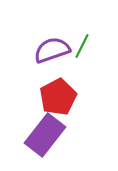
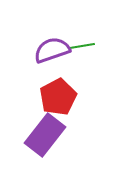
green line: rotated 55 degrees clockwise
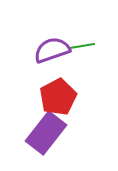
purple rectangle: moved 1 px right, 2 px up
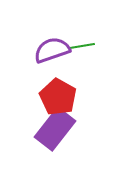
red pentagon: rotated 15 degrees counterclockwise
purple rectangle: moved 9 px right, 4 px up
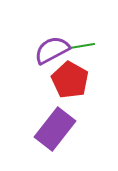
purple semicircle: rotated 9 degrees counterclockwise
red pentagon: moved 12 px right, 17 px up
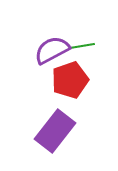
red pentagon: rotated 24 degrees clockwise
purple rectangle: moved 2 px down
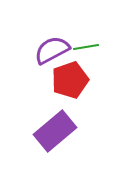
green line: moved 4 px right, 1 px down
purple rectangle: rotated 12 degrees clockwise
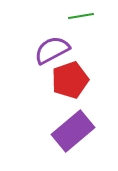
green line: moved 5 px left, 31 px up
purple rectangle: moved 18 px right
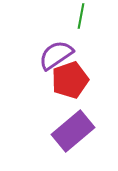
green line: rotated 70 degrees counterclockwise
purple semicircle: moved 4 px right, 5 px down; rotated 6 degrees counterclockwise
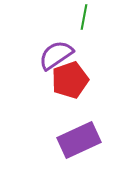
green line: moved 3 px right, 1 px down
purple rectangle: moved 6 px right, 9 px down; rotated 15 degrees clockwise
